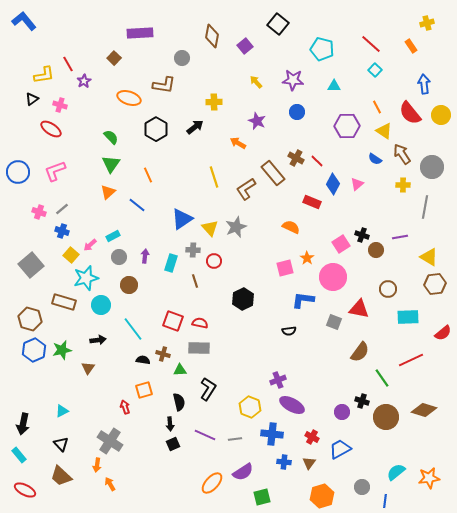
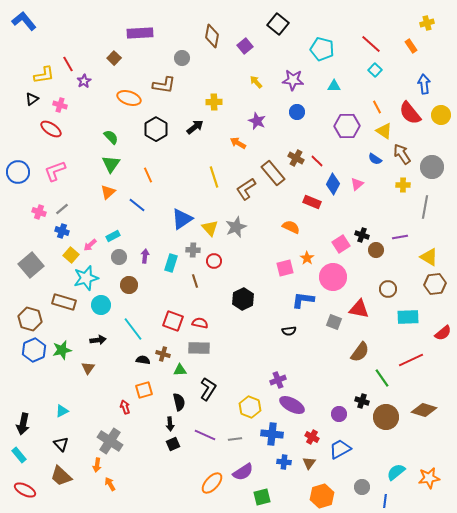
purple circle at (342, 412): moved 3 px left, 2 px down
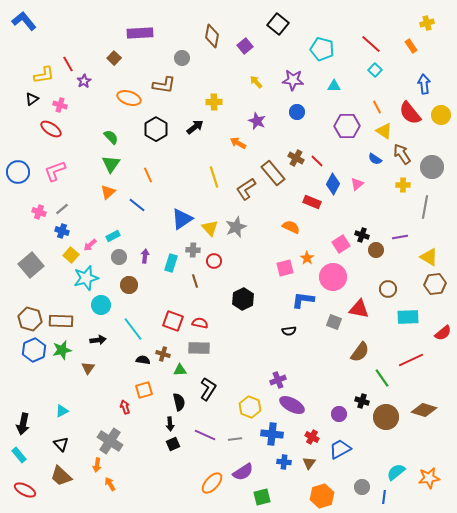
brown rectangle at (64, 302): moved 3 px left, 19 px down; rotated 15 degrees counterclockwise
blue line at (385, 501): moved 1 px left, 4 px up
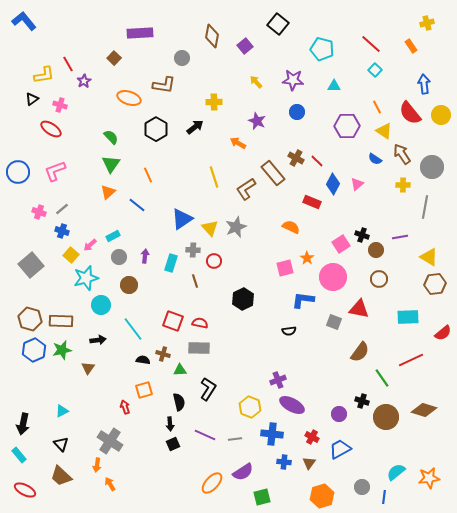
brown circle at (388, 289): moved 9 px left, 10 px up
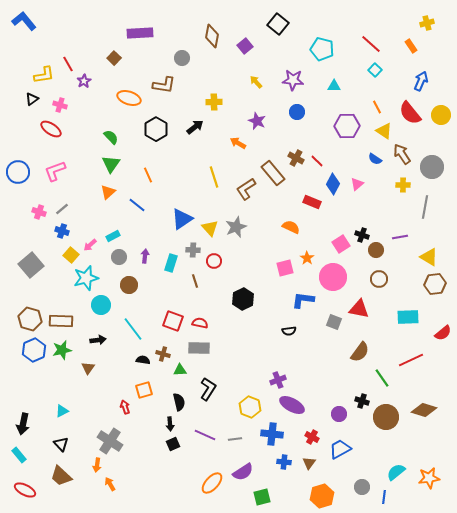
blue arrow at (424, 84): moved 3 px left, 3 px up; rotated 30 degrees clockwise
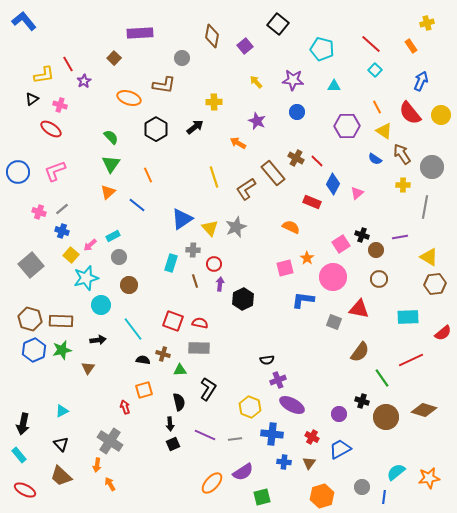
pink triangle at (357, 184): moved 9 px down
purple arrow at (145, 256): moved 75 px right, 28 px down
red circle at (214, 261): moved 3 px down
black semicircle at (289, 331): moved 22 px left, 29 px down
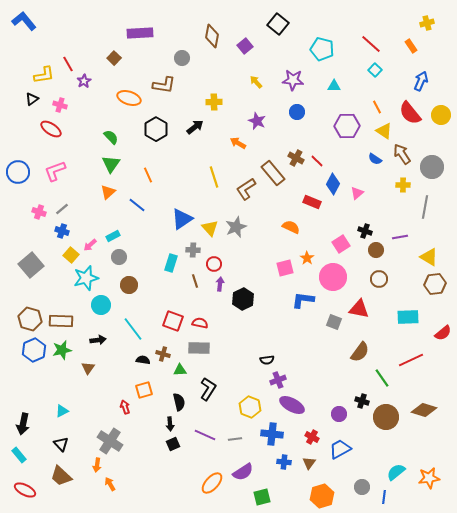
black cross at (362, 235): moved 3 px right, 4 px up
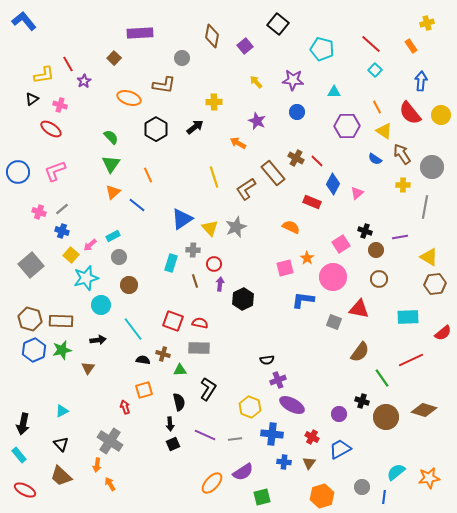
blue arrow at (421, 81): rotated 18 degrees counterclockwise
cyan triangle at (334, 86): moved 6 px down
orange triangle at (108, 192): moved 5 px right
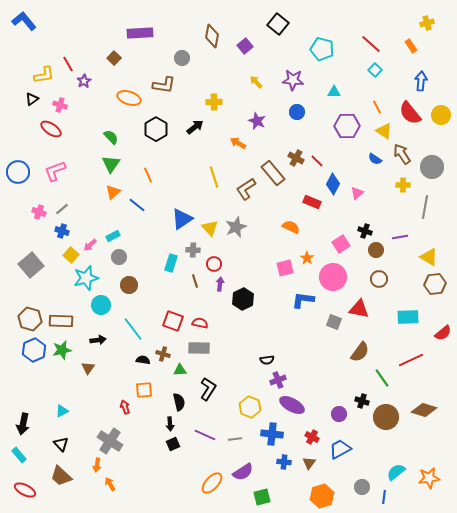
orange square at (144, 390): rotated 12 degrees clockwise
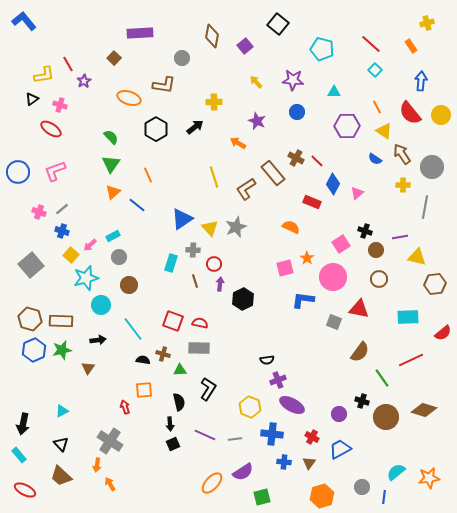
yellow triangle at (429, 257): moved 12 px left; rotated 18 degrees counterclockwise
